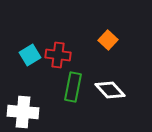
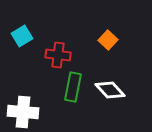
cyan square: moved 8 px left, 19 px up
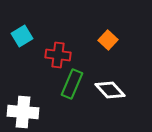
green rectangle: moved 1 px left, 3 px up; rotated 12 degrees clockwise
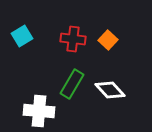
red cross: moved 15 px right, 16 px up
green rectangle: rotated 8 degrees clockwise
white cross: moved 16 px right, 1 px up
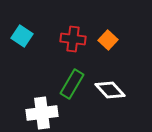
cyan square: rotated 25 degrees counterclockwise
white cross: moved 3 px right, 2 px down; rotated 12 degrees counterclockwise
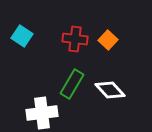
red cross: moved 2 px right
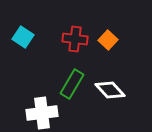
cyan square: moved 1 px right, 1 px down
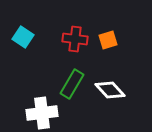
orange square: rotated 30 degrees clockwise
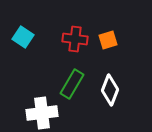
white diamond: rotated 64 degrees clockwise
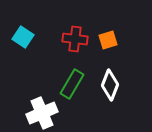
white diamond: moved 5 px up
white cross: rotated 16 degrees counterclockwise
